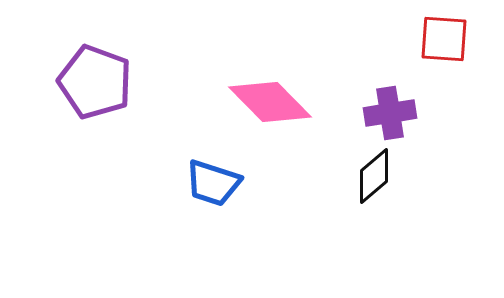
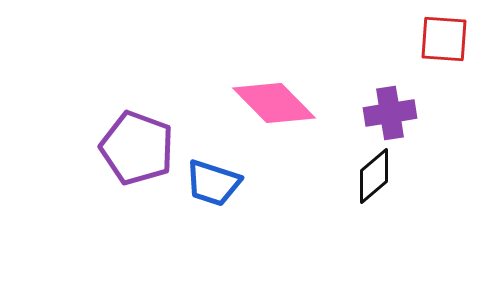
purple pentagon: moved 42 px right, 66 px down
pink diamond: moved 4 px right, 1 px down
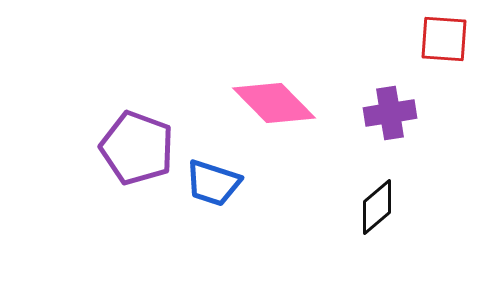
black diamond: moved 3 px right, 31 px down
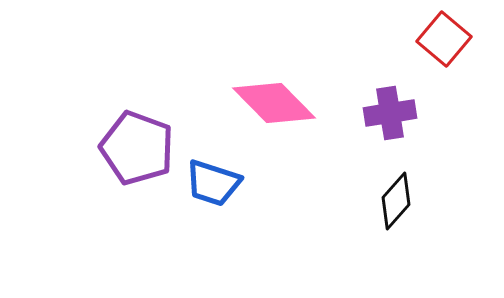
red square: rotated 36 degrees clockwise
black diamond: moved 19 px right, 6 px up; rotated 8 degrees counterclockwise
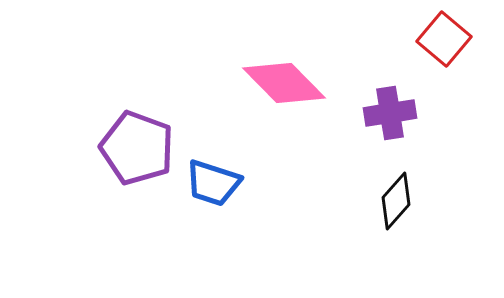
pink diamond: moved 10 px right, 20 px up
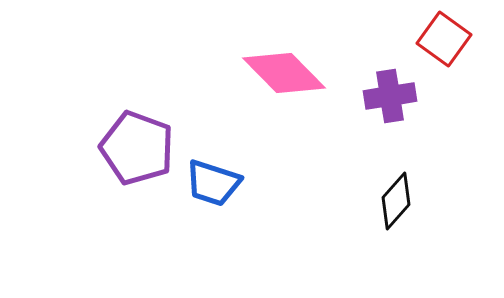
red square: rotated 4 degrees counterclockwise
pink diamond: moved 10 px up
purple cross: moved 17 px up
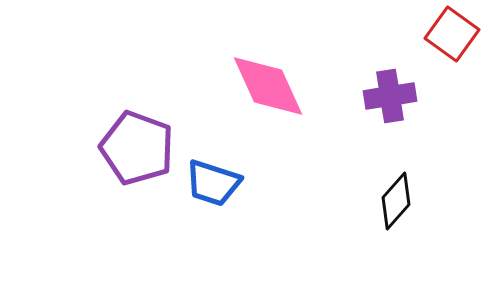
red square: moved 8 px right, 5 px up
pink diamond: moved 16 px left, 13 px down; rotated 20 degrees clockwise
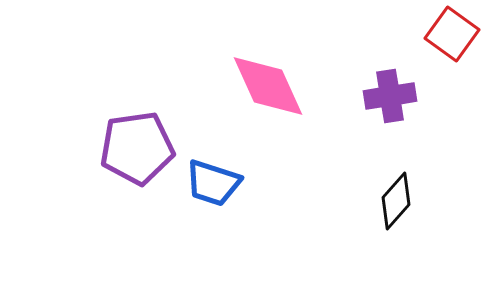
purple pentagon: rotated 28 degrees counterclockwise
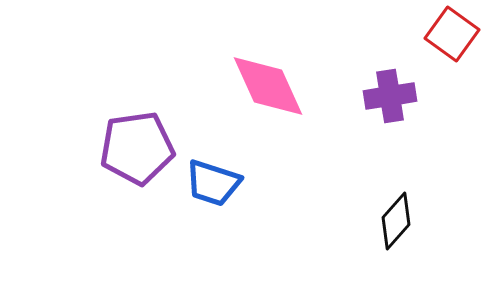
black diamond: moved 20 px down
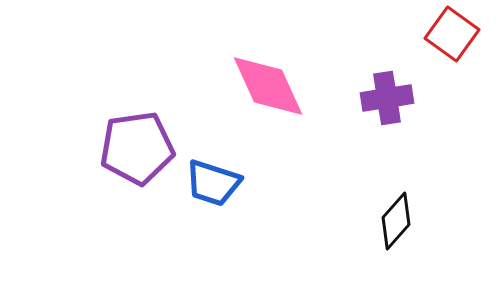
purple cross: moved 3 px left, 2 px down
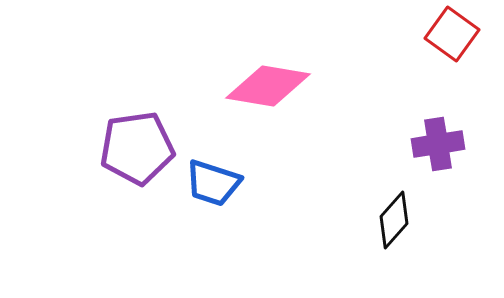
pink diamond: rotated 56 degrees counterclockwise
purple cross: moved 51 px right, 46 px down
black diamond: moved 2 px left, 1 px up
